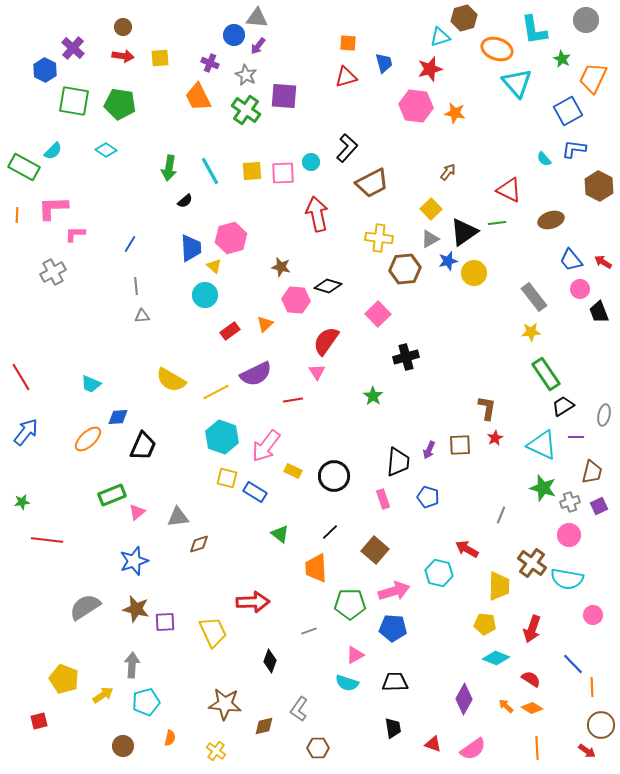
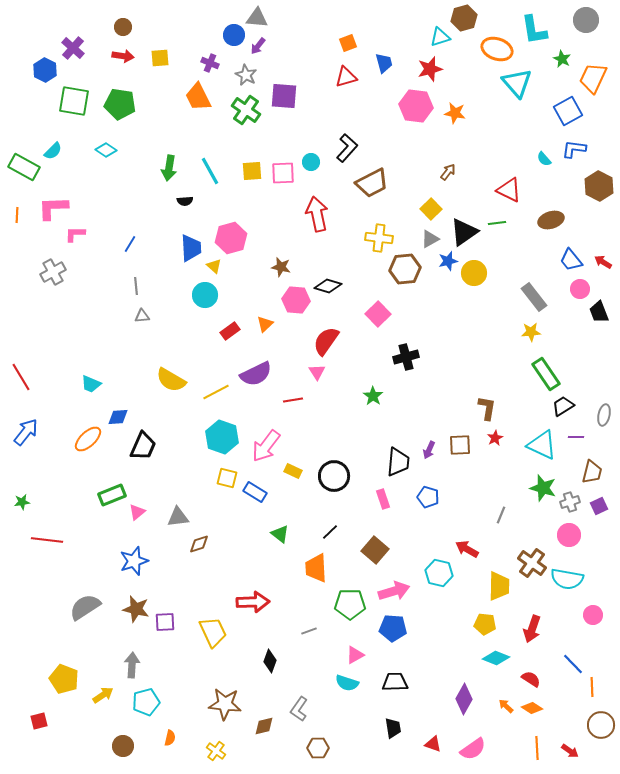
orange square at (348, 43): rotated 24 degrees counterclockwise
black semicircle at (185, 201): rotated 35 degrees clockwise
red arrow at (587, 751): moved 17 px left
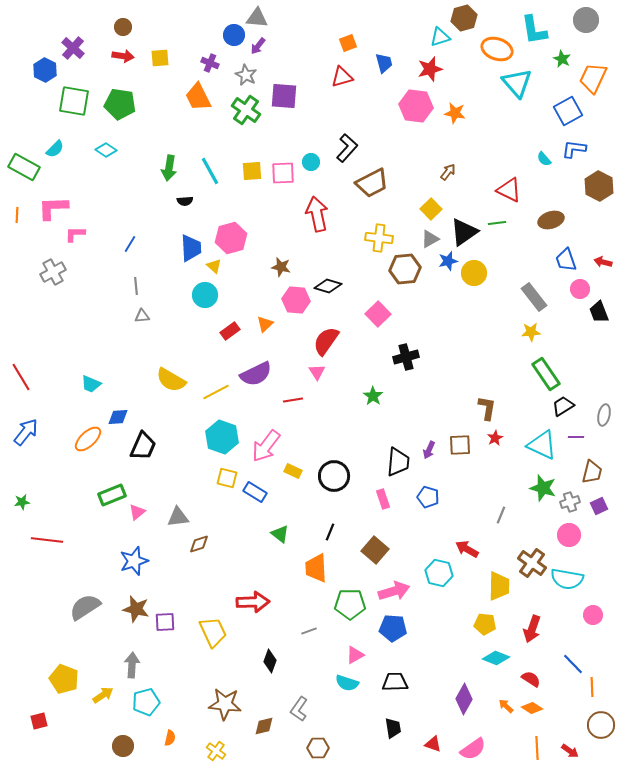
red triangle at (346, 77): moved 4 px left
cyan semicircle at (53, 151): moved 2 px right, 2 px up
blue trapezoid at (571, 260): moved 5 px left; rotated 20 degrees clockwise
red arrow at (603, 262): rotated 18 degrees counterclockwise
black line at (330, 532): rotated 24 degrees counterclockwise
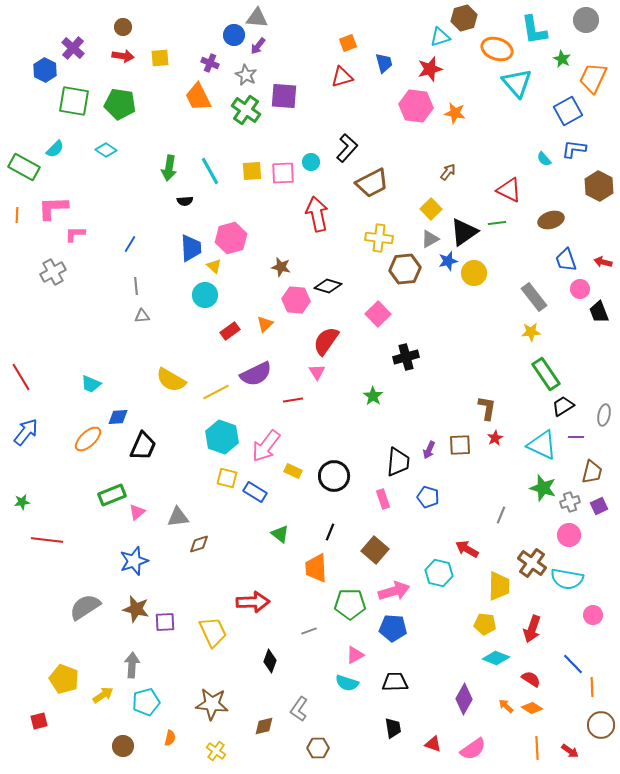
brown star at (225, 704): moved 13 px left
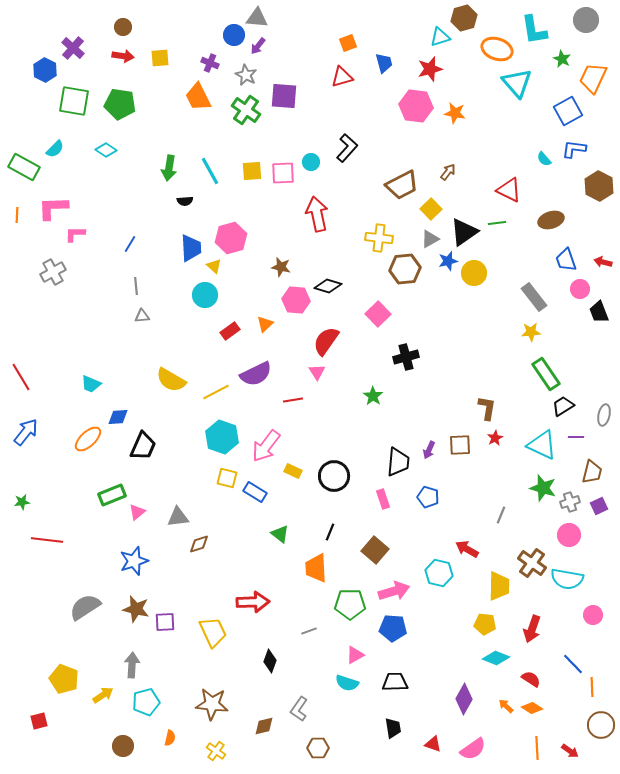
brown trapezoid at (372, 183): moved 30 px right, 2 px down
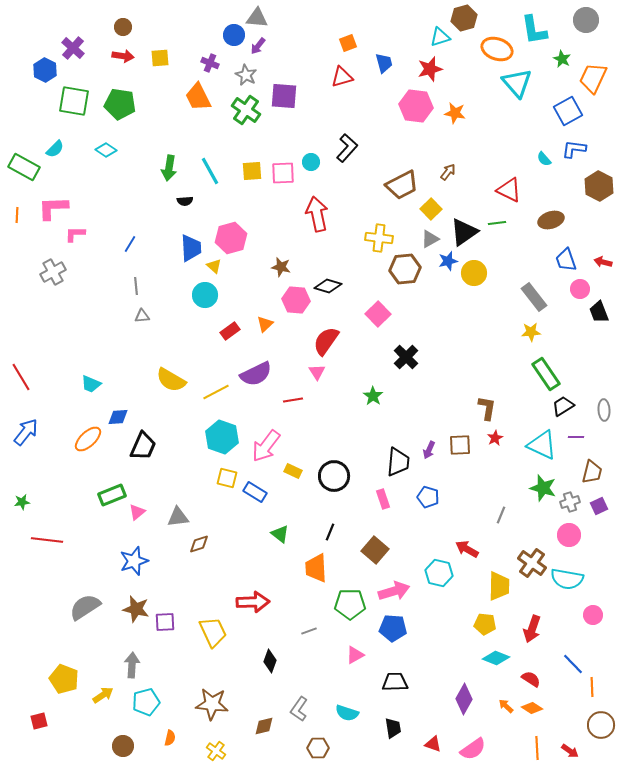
black cross at (406, 357): rotated 30 degrees counterclockwise
gray ellipse at (604, 415): moved 5 px up; rotated 15 degrees counterclockwise
cyan semicircle at (347, 683): moved 30 px down
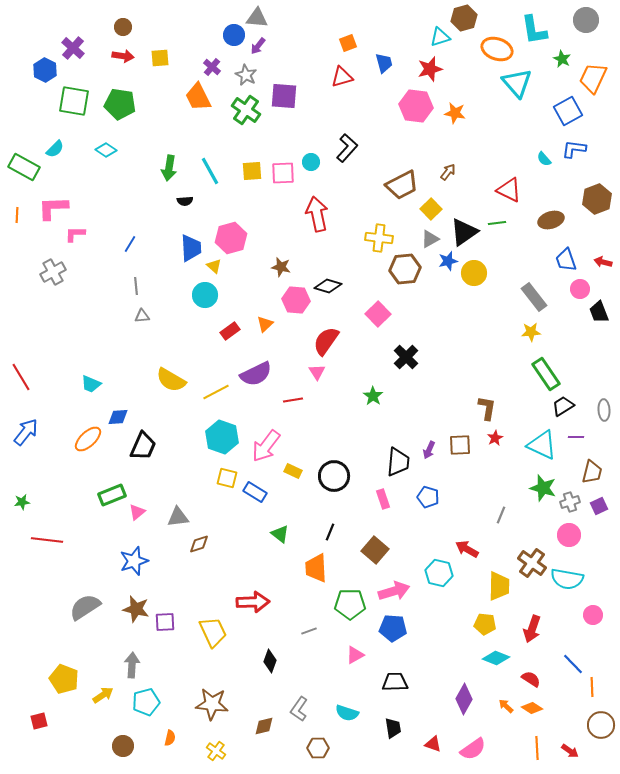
purple cross at (210, 63): moved 2 px right, 4 px down; rotated 18 degrees clockwise
brown hexagon at (599, 186): moved 2 px left, 13 px down; rotated 12 degrees clockwise
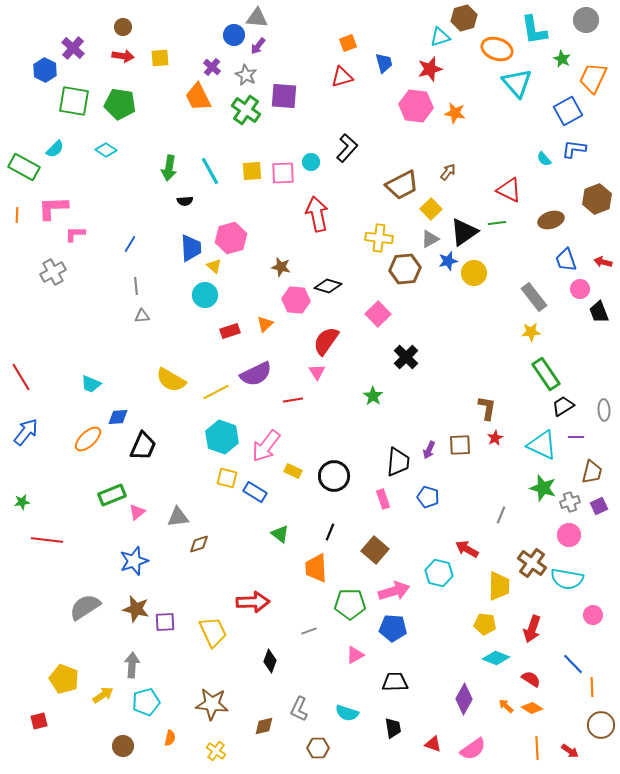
red rectangle at (230, 331): rotated 18 degrees clockwise
gray L-shape at (299, 709): rotated 10 degrees counterclockwise
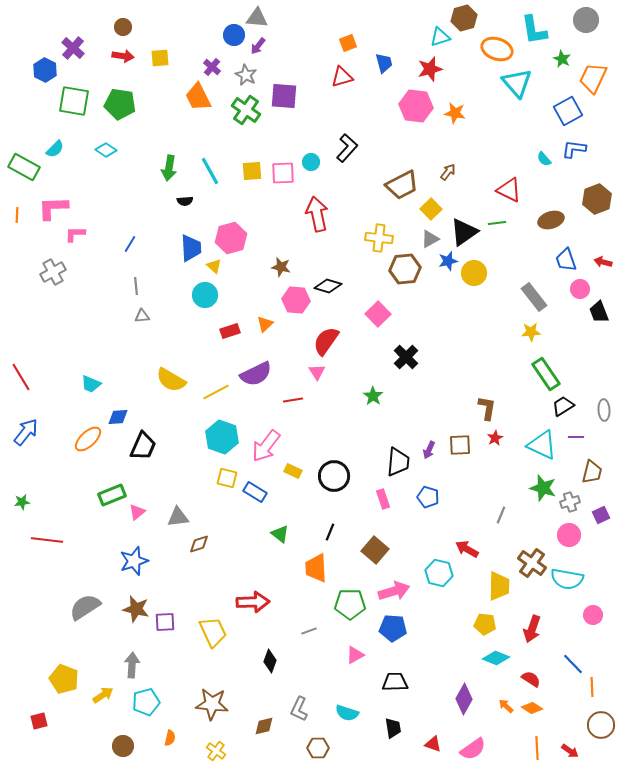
purple square at (599, 506): moved 2 px right, 9 px down
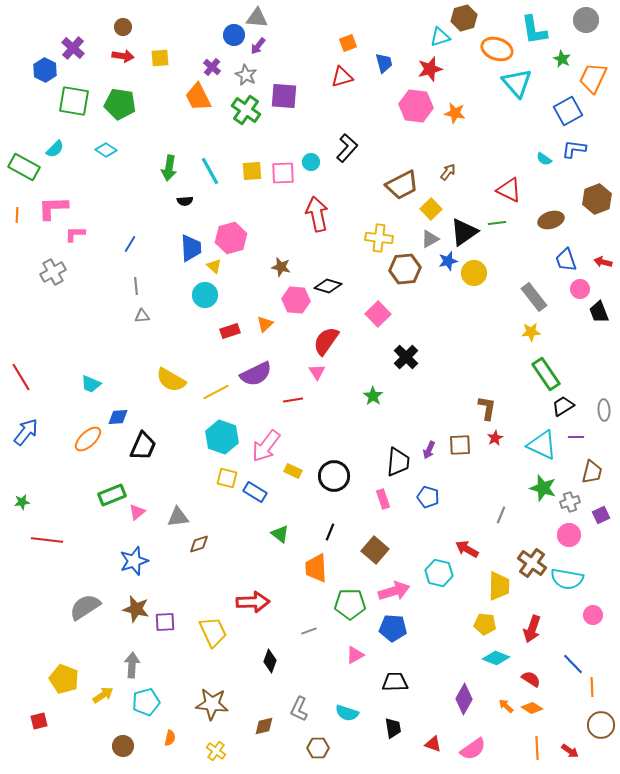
cyan semicircle at (544, 159): rotated 14 degrees counterclockwise
